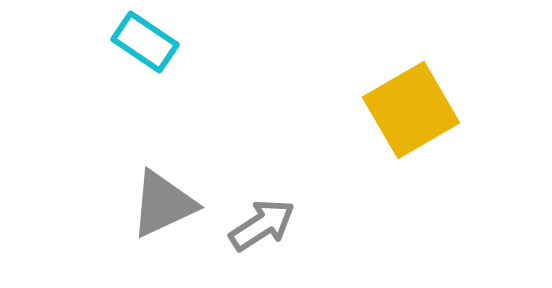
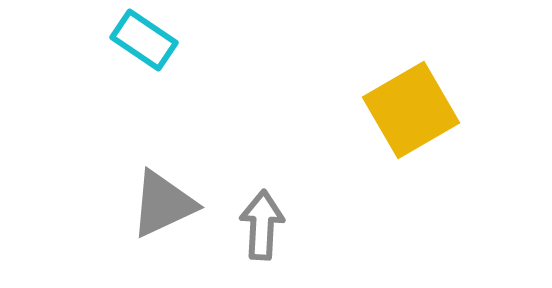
cyan rectangle: moved 1 px left, 2 px up
gray arrow: rotated 54 degrees counterclockwise
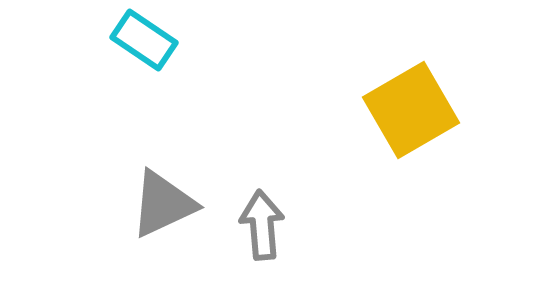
gray arrow: rotated 8 degrees counterclockwise
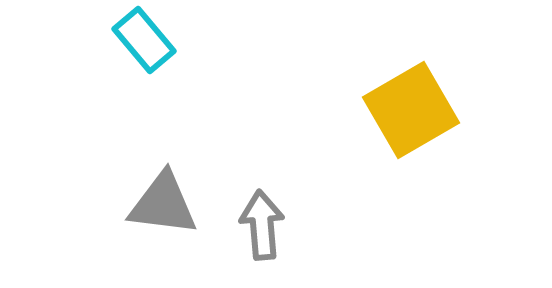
cyan rectangle: rotated 16 degrees clockwise
gray triangle: rotated 32 degrees clockwise
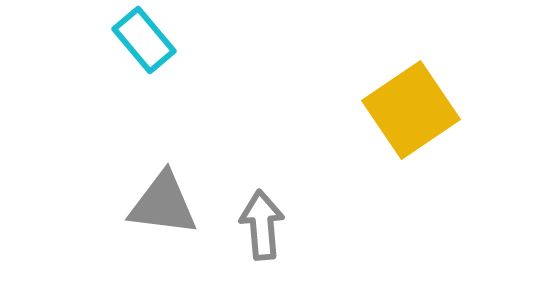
yellow square: rotated 4 degrees counterclockwise
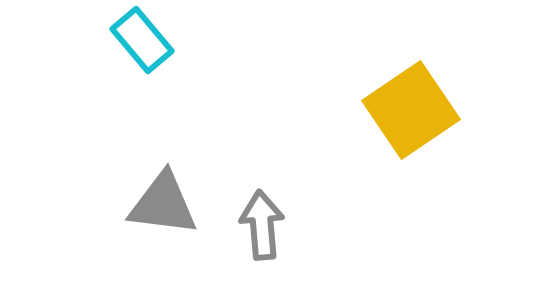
cyan rectangle: moved 2 px left
